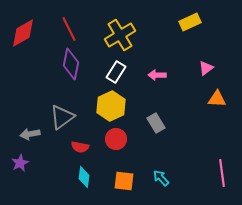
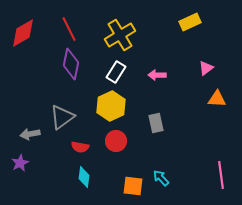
gray rectangle: rotated 18 degrees clockwise
red circle: moved 2 px down
pink line: moved 1 px left, 2 px down
orange square: moved 9 px right, 5 px down
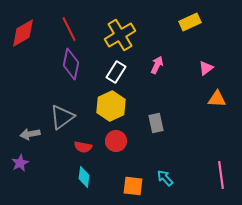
pink arrow: moved 10 px up; rotated 114 degrees clockwise
red semicircle: moved 3 px right
cyan arrow: moved 4 px right
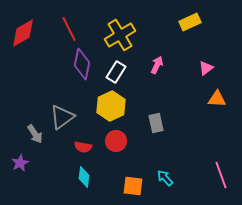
purple diamond: moved 11 px right
gray arrow: moved 5 px right; rotated 114 degrees counterclockwise
pink line: rotated 12 degrees counterclockwise
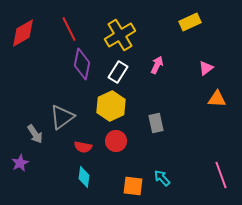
white rectangle: moved 2 px right
cyan arrow: moved 3 px left
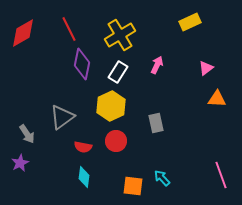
gray arrow: moved 8 px left
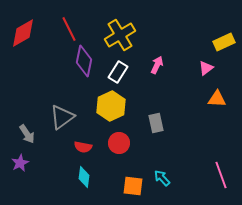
yellow rectangle: moved 34 px right, 20 px down
purple diamond: moved 2 px right, 3 px up
red circle: moved 3 px right, 2 px down
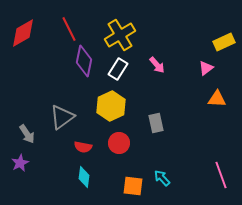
pink arrow: rotated 114 degrees clockwise
white rectangle: moved 3 px up
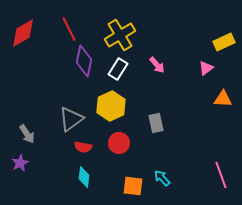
orange triangle: moved 6 px right
gray triangle: moved 9 px right, 2 px down
